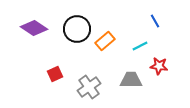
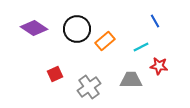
cyan line: moved 1 px right, 1 px down
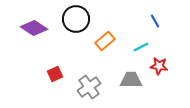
black circle: moved 1 px left, 10 px up
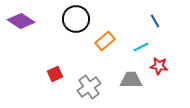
purple diamond: moved 13 px left, 7 px up
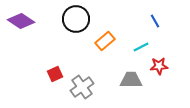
red star: rotated 12 degrees counterclockwise
gray cross: moved 7 px left
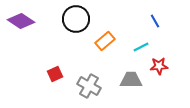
gray cross: moved 7 px right, 1 px up; rotated 25 degrees counterclockwise
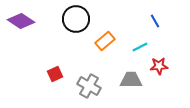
cyan line: moved 1 px left
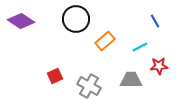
red square: moved 2 px down
